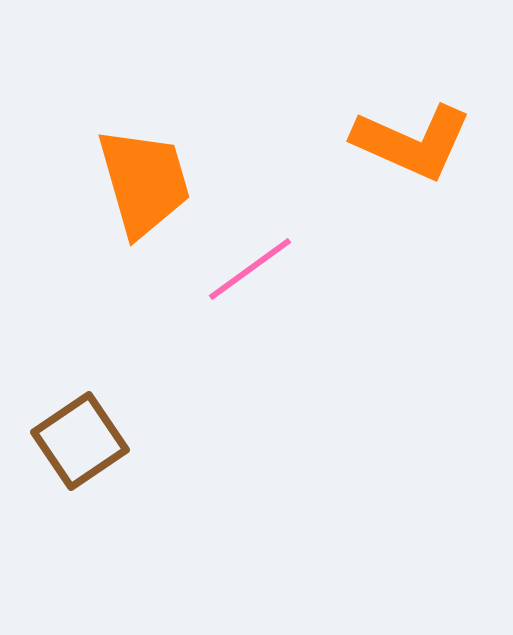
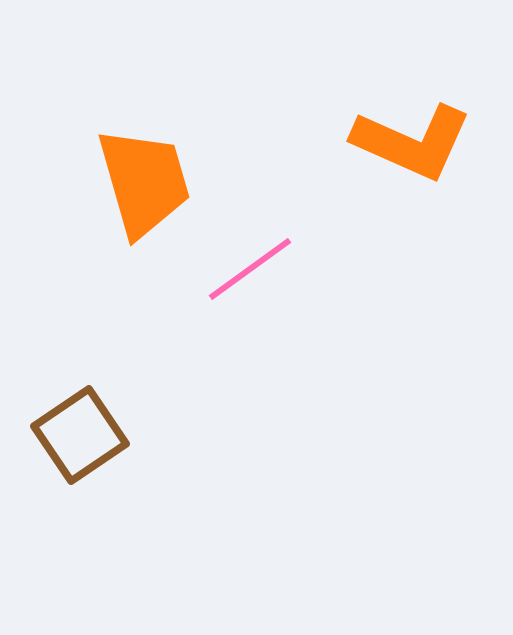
brown square: moved 6 px up
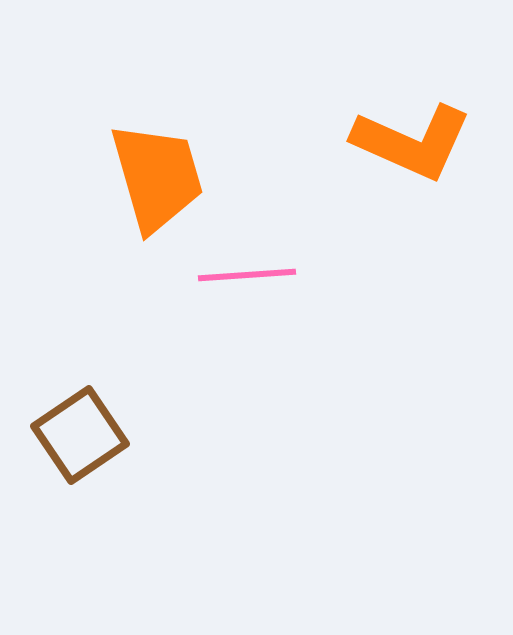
orange trapezoid: moved 13 px right, 5 px up
pink line: moved 3 px left, 6 px down; rotated 32 degrees clockwise
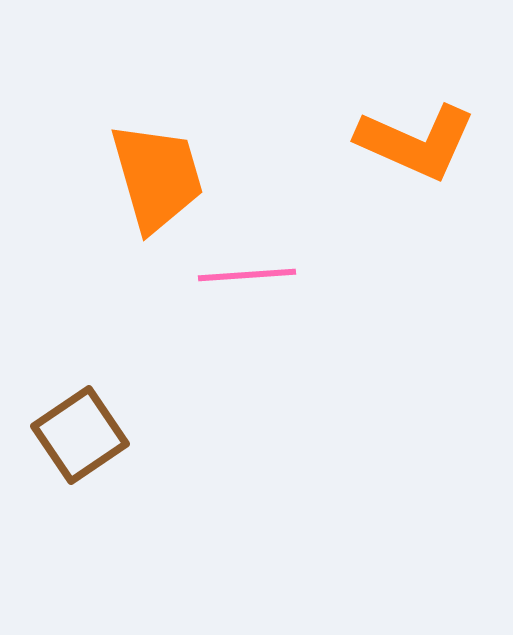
orange L-shape: moved 4 px right
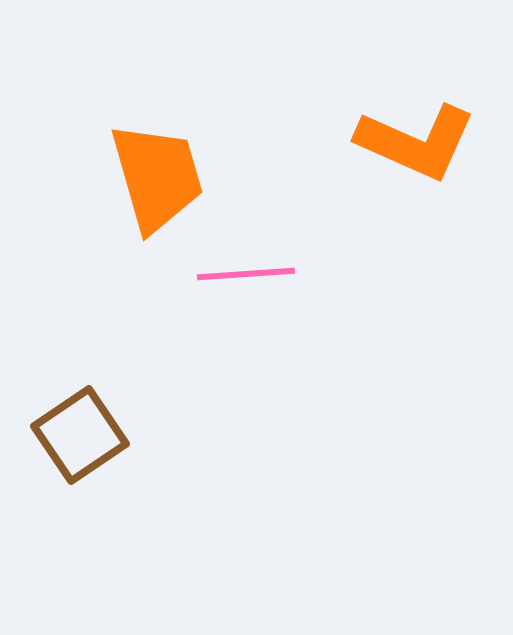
pink line: moved 1 px left, 1 px up
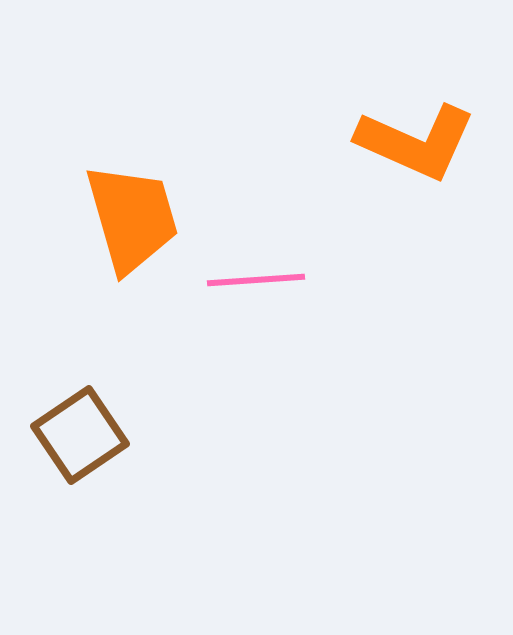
orange trapezoid: moved 25 px left, 41 px down
pink line: moved 10 px right, 6 px down
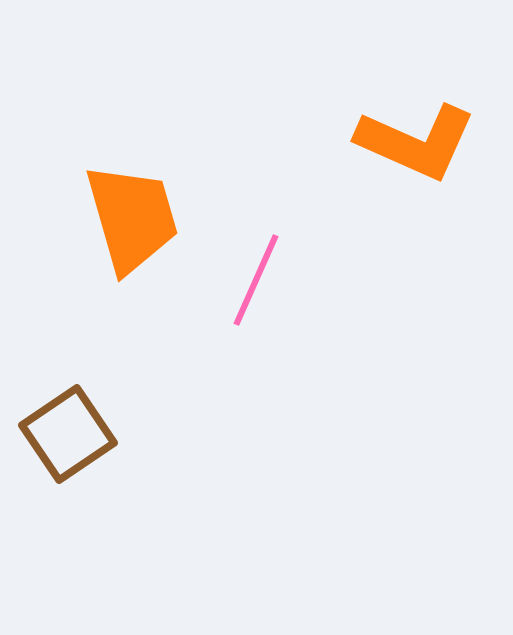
pink line: rotated 62 degrees counterclockwise
brown square: moved 12 px left, 1 px up
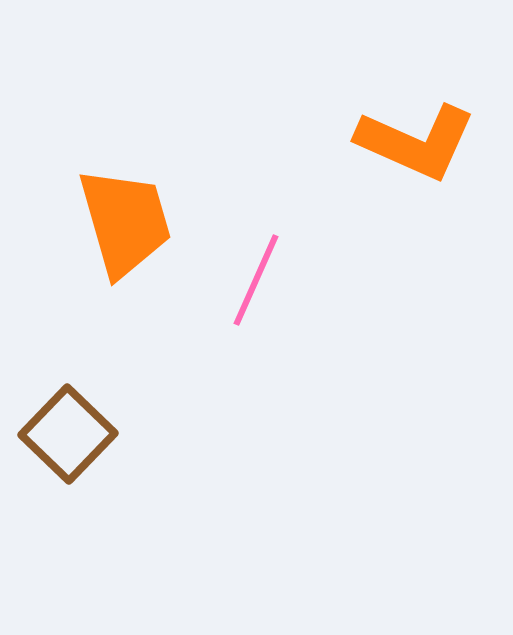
orange trapezoid: moved 7 px left, 4 px down
brown square: rotated 12 degrees counterclockwise
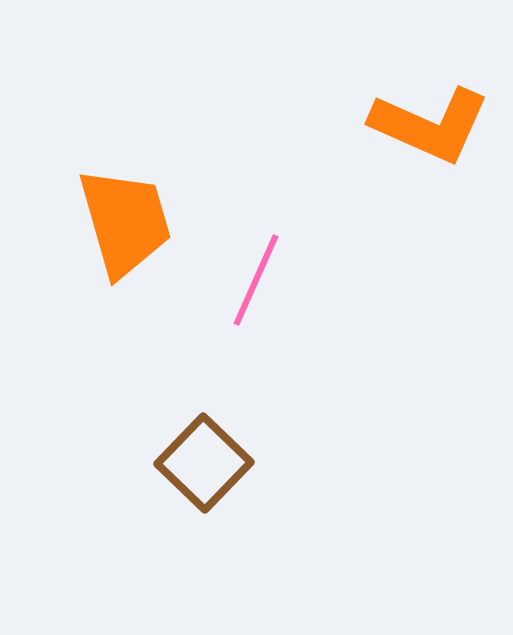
orange L-shape: moved 14 px right, 17 px up
brown square: moved 136 px right, 29 px down
